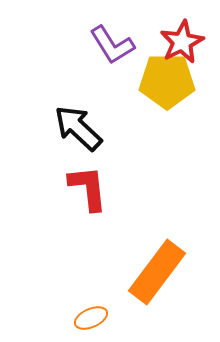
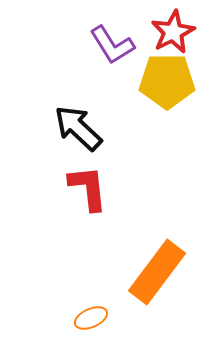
red star: moved 9 px left, 10 px up
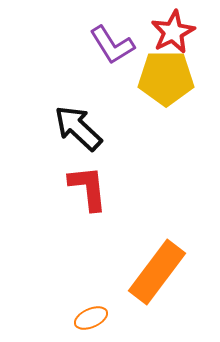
yellow pentagon: moved 1 px left, 3 px up
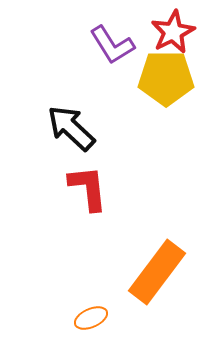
black arrow: moved 7 px left
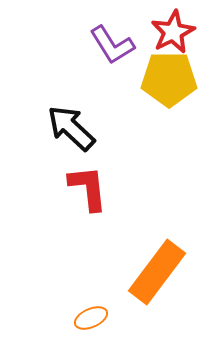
yellow pentagon: moved 3 px right, 1 px down
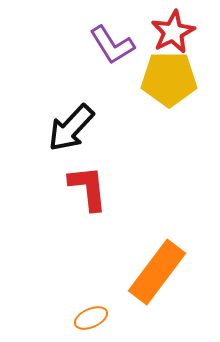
black arrow: rotated 90 degrees counterclockwise
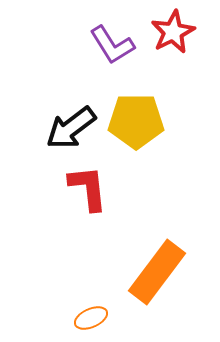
yellow pentagon: moved 33 px left, 42 px down
black arrow: rotated 10 degrees clockwise
